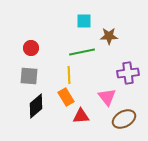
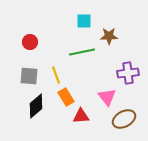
red circle: moved 1 px left, 6 px up
yellow line: moved 13 px left; rotated 18 degrees counterclockwise
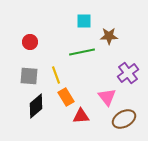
purple cross: rotated 30 degrees counterclockwise
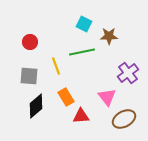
cyan square: moved 3 px down; rotated 28 degrees clockwise
yellow line: moved 9 px up
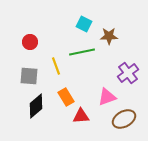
pink triangle: rotated 48 degrees clockwise
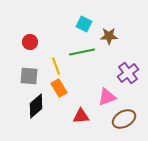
orange rectangle: moved 7 px left, 9 px up
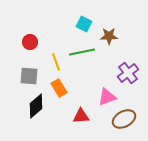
yellow line: moved 4 px up
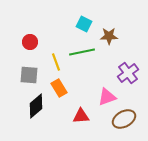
gray square: moved 1 px up
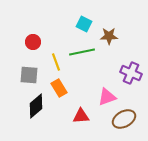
red circle: moved 3 px right
purple cross: moved 3 px right; rotated 30 degrees counterclockwise
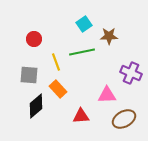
cyan square: rotated 28 degrees clockwise
red circle: moved 1 px right, 3 px up
orange rectangle: moved 1 px left, 1 px down; rotated 12 degrees counterclockwise
pink triangle: moved 2 px up; rotated 18 degrees clockwise
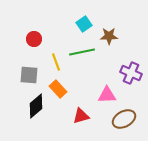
red triangle: rotated 12 degrees counterclockwise
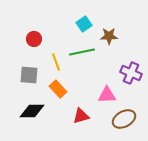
black diamond: moved 4 px left, 5 px down; rotated 40 degrees clockwise
